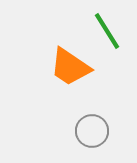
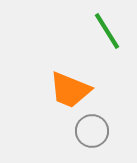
orange trapezoid: moved 23 px down; rotated 12 degrees counterclockwise
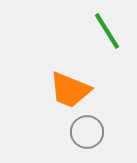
gray circle: moved 5 px left, 1 px down
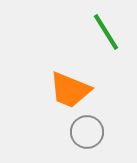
green line: moved 1 px left, 1 px down
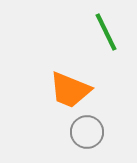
green line: rotated 6 degrees clockwise
